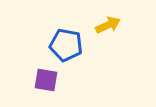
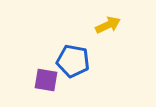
blue pentagon: moved 7 px right, 16 px down
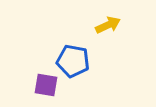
purple square: moved 5 px down
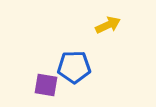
blue pentagon: moved 1 px right, 6 px down; rotated 12 degrees counterclockwise
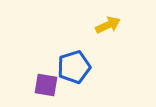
blue pentagon: rotated 16 degrees counterclockwise
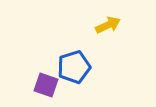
purple square: rotated 10 degrees clockwise
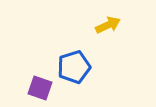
purple square: moved 6 px left, 3 px down
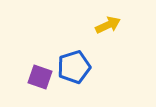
purple square: moved 11 px up
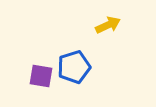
purple square: moved 1 px right, 1 px up; rotated 10 degrees counterclockwise
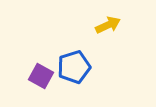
purple square: rotated 20 degrees clockwise
